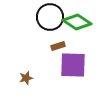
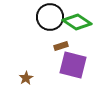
brown rectangle: moved 3 px right
purple square: rotated 12 degrees clockwise
brown star: rotated 16 degrees counterclockwise
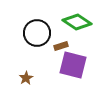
black circle: moved 13 px left, 16 px down
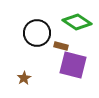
brown rectangle: rotated 32 degrees clockwise
brown star: moved 2 px left
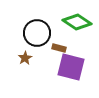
brown rectangle: moved 2 px left, 2 px down
purple square: moved 2 px left, 2 px down
brown star: moved 1 px right, 20 px up
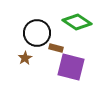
brown rectangle: moved 3 px left
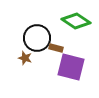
green diamond: moved 1 px left, 1 px up
black circle: moved 5 px down
brown star: rotated 24 degrees counterclockwise
